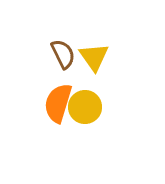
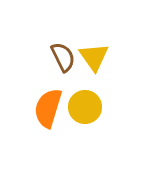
brown semicircle: moved 3 px down
orange semicircle: moved 10 px left, 5 px down
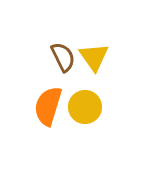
orange semicircle: moved 2 px up
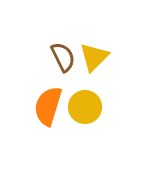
yellow triangle: rotated 20 degrees clockwise
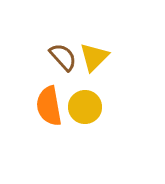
brown semicircle: rotated 16 degrees counterclockwise
orange semicircle: moved 1 px right; rotated 27 degrees counterclockwise
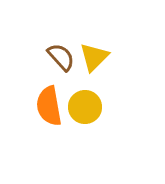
brown semicircle: moved 2 px left
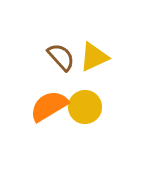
yellow triangle: rotated 20 degrees clockwise
orange semicircle: rotated 69 degrees clockwise
